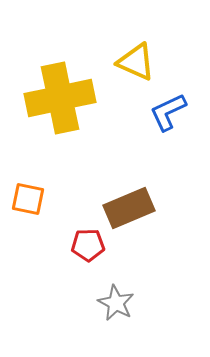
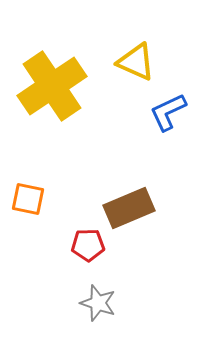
yellow cross: moved 8 px left, 12 px up; rotated 22 degrees counterclockwise
gray star: moved 18 px left; rotated 9 degrees counterclockwise
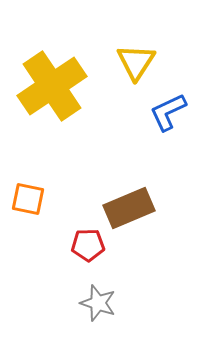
yellow triangle: rotated 39 degrees clockwise
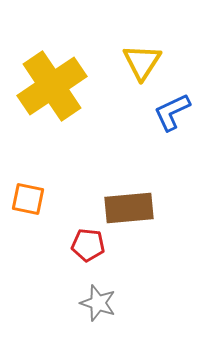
yellow triangle: moved 6 px right
blue L-shape: moved 4 px right
brown rectangle: rotated 18 degrees clockwise
red pentagon: rotated 8 degrees clockwise
